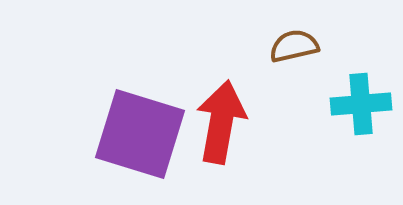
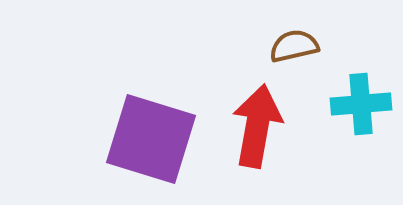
red arrow: moved 36 px right, 4 px down
purple square: moved 11 px right, 5 px down
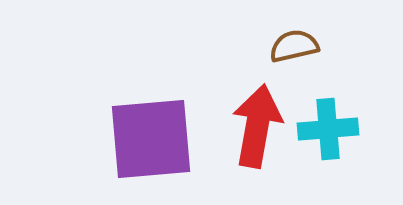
cyan cross: moved 33 px left, 25 px down
purple square: rotated 22 degrees counterclockwise
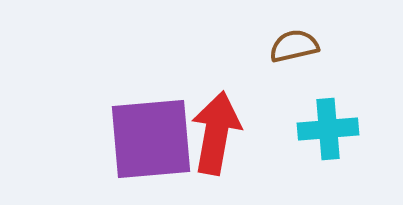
red arrow: moved 41 px left, 7 px down
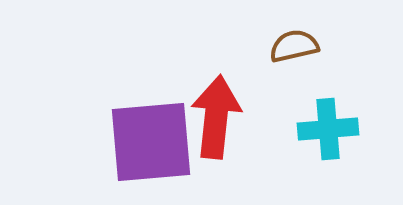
red arrow: moved 16 px up; rotated 4 degrees counterclockwise
purple square: moved 3 px down
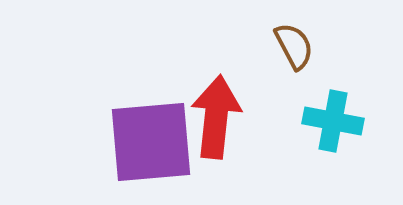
brown semicircle: rotated 75 degrees clockwise
cyan cross: moved 5 px right, 8 px up; rotated 16 degrees clockwise
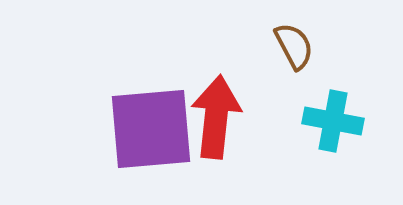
purple square: moved 13 px up
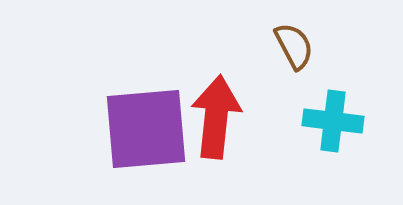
cyan cross: rotated 4 degrees counterclockwise
purple square: moved 5 px left
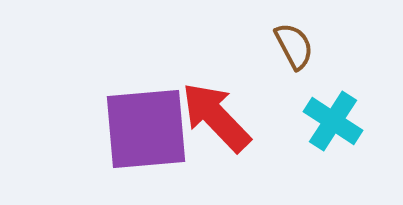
red arrow: rotated 50 degrees counterclockwise
cyan cross: rotated 26 degrees clockwise
